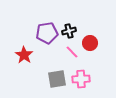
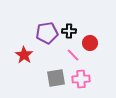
black cross: rotated 16 degrees clockwise
pink line: moved 1 px right, 3 px down
gray square: moved 1 px left, 1 px up
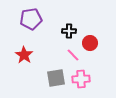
purple pentagon: moved 16 px left, 14 px up
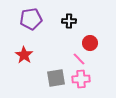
black cross: moved 10 px up
pink line: moved 6 px right, 4 px down
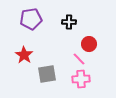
black cross: moved 1 px down
red circle: moved 1 px left, 1 px down
gray square: moved 9 px left, 4 px up
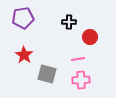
purple pentagon: moved 8 px left, 1 px up
red circle: moved 1 px right, 7 px up
pink line: moved 1 px left; rotated 56 degrees counterclockwise
gray square: rotated 24 degrees clockwise
pink cross: moved 1 px down
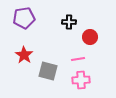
purple pentagon: moved 1 px right
gray square: moved 1 px right, 3 px up
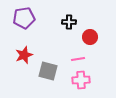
red star: rotated 18 degrees clockwise
